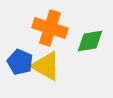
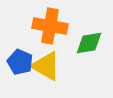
orange cross: moved 2 px up; rotated 8 degrees counterclockwise
green diamond: moved 1 px left, 2 px down
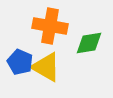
yellow triangle: moved 1 px down
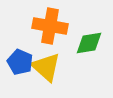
yellow triangle: rotated 12 degrees clockwise
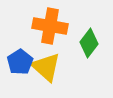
green diamond: rotated 44 degrees counterclockwise
blue pentagon: rotated 15 degrees clockwise
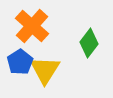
orange cross: moved 18 px left; rotated 32 degrees clockwise
yellow triangle: moved 1 px left, 3 px down; rotated 20 degrees clockwise
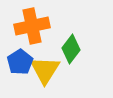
orange cross: rotated 36 degrees clockwise
green diamond: moved 18 px left, 6 px down
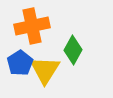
green diamond: moved 2 px right, 1 px down; rotated 8 degrees counterclockwise
blue pentagon: moved 1 px down
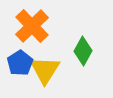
orange cross: rotated 32 degrees counterclockwise
green diamond: moved 10 px right, 1 px down
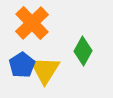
orange cross: moved 3 px up
blue pentagon: moved 2 px right, 2 px down
